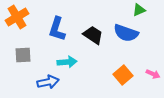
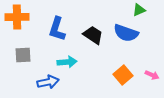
orange cross: rotated 30 degrees clockwise
pink arrow: moved 1 px left, 1 px down
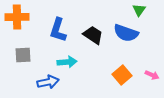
green triangle: rotated 32 degrees counterclockwise
blue L-shape: moved 1 px right, 1 px down
orange square: moved 1 px left
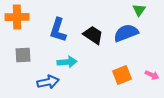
blue semicircle: rotated 140 degrees clockwise
orange square: rotated 18 degrees clockwise
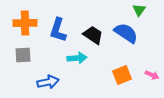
orange cross: moved 8 px right, 6 px down
blue semicircle: rotated 55 degrees clockwise
cyan arrow: moved 10 px right, 4 px up
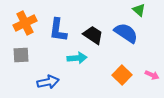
green triangle: rotated 24 degrees counterclockwise
orange cross: rotated 25 degrees counterclockwise
blue L-shape: rotated 10 degrees counterclockwise
gray square: moved 2 px left
orange square: rotated 24 degrees counterclockwise
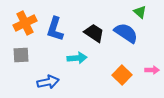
green triangle: moved 1 px right, 2 px down
blue L-shape: moved 3 px left, 1 px up; rotated 10 degrees clockwise
black trapezoid: moved 1 px right, 2 px up
pink arrow: moved 5 px up; rotated 24 degrees counterclockwise
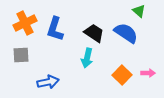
green triangle: moved 1 px left, 1 px up
cyan arrow: moved 10 px right; rotated 108 degrees clockwise
pink arrow: moved 4 px left, 3 px down
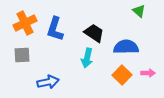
blue semicircle: moved 14 px down; rotated 35 degrees counterclockwise
gray square: moved 1 px right
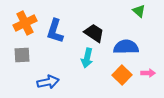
blue L-shape: moved 2 px down
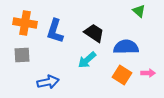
orange cross: rotated 35 degrees clockwise
cyan arrow: moved 2 px down; rotated 36 degrees clockwise
orange square: rotated 12 degrees counterclockwise
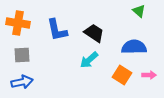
orange cross: moved 7 px left
blue L-shape: moved 2 px right, 1 px up; rotated 30 degrees counterclockwise
blue semicircle: moved 8 px right
cyan arrow: moved 2 px right
pink arrow: moved 1 px right, 2 px down
blue arrow: moved 26 px left
